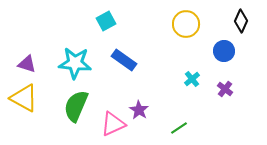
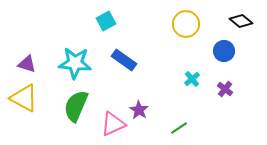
black diamond: rotated 75 degrees counterclockwise
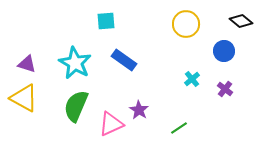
cyan square: rotated 24 degrees clockwise
cyan star: rotated 24 degrees clockwise
pink triangle: moved 2 px left
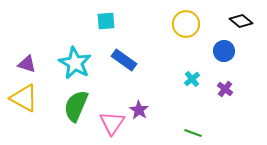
pink triangle: moved 1 px right, 1 px up; rotated 32 degrees counterclockwise
green line: moved 14 px right, 5 px down; rotated 54 degrees clockwise
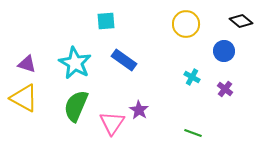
cyan cross: moved 2 px up; rotated 21 degrees counterclockwise
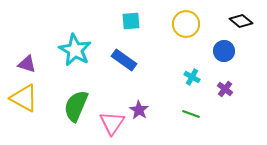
cyan square: moved 25 px right
cyan star: moved 13 px up
green line: moved 2 px left, 19 px up
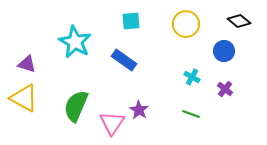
black diamond: moved 2 px left
cyan star: moved 8 px up
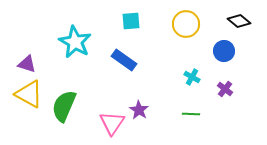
yellow triangle: moved 5 px right, 4 px up
green semicircle: moved 12 px left
green line: rotated 18 degrees counterclockwise
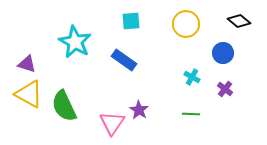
blue circle: moved 1 px left, 2 px down
green semicircle: rotated 48 degrees counterclockwise
